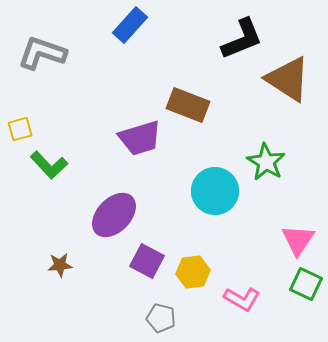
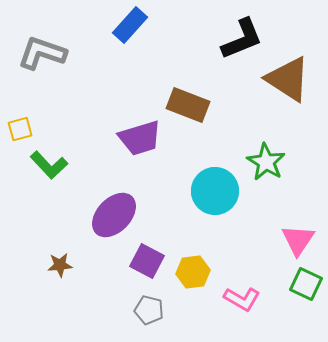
gray pentagon: moved 12 px left, 8 px up
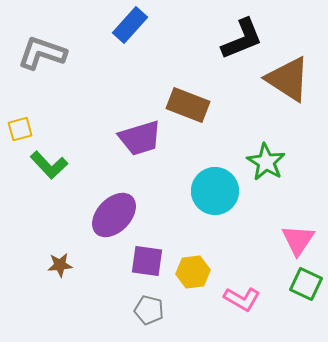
purple square: rotated 20 degrees counterclockwise
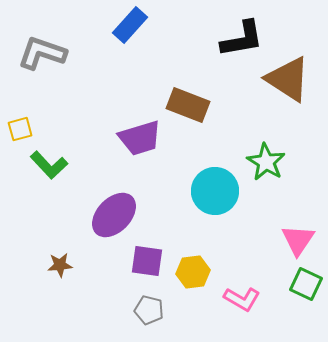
black L-shape: rotated 12 degrees clockwise
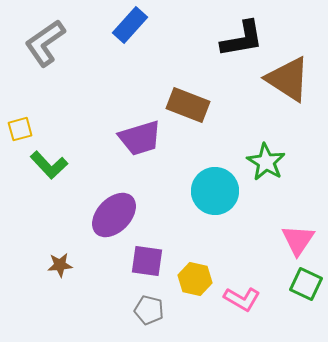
gray L-shape: moved 3 px right, 10 px up; rotated 54 degrees counterclockwise
yellow hexagon: moved 2 px right, 7 px down; rotated 20 degrees clockwise
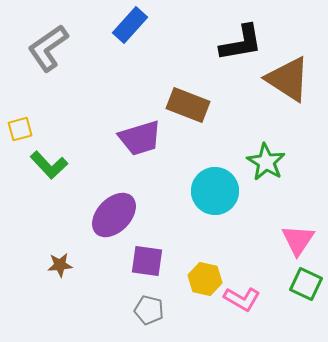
black L-shape: moved 1 px left, 4 px down
gray L-shape: moved 3 px right, 5 px down
yellow hexagon: moved 10 px right
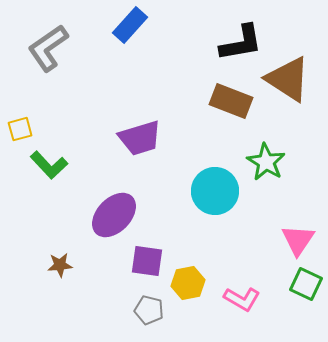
brown rectangle: moved 43 px right, 4 px up
yellow hexagon: moved 17 px left, 4 px down; rotated 24 degrees counterclockwise
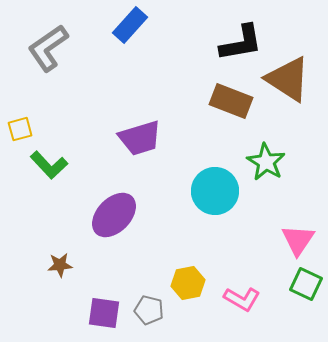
purple square: moved 43 px left, 52 px down
